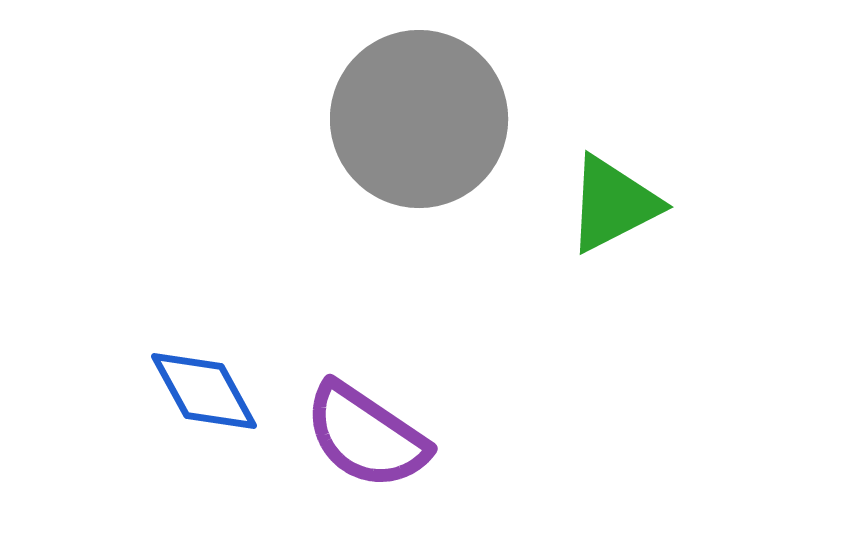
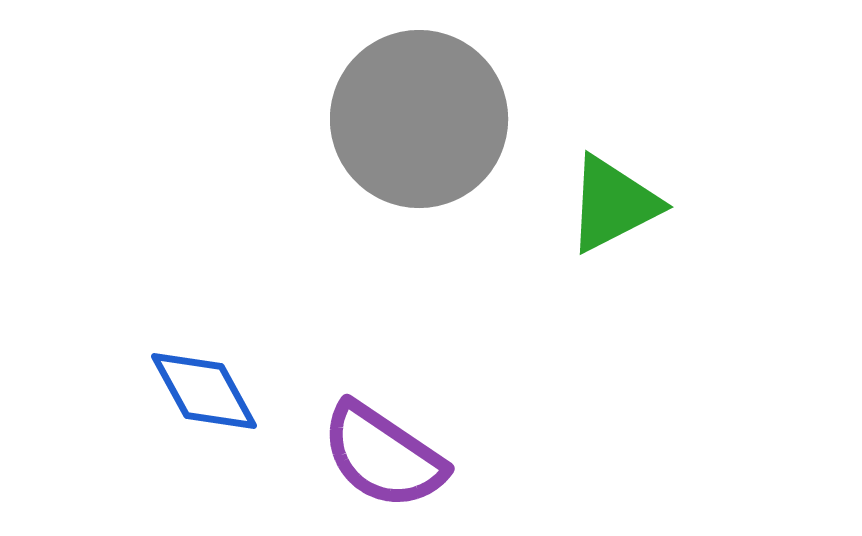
purple semicircle: moved 17 px right, 20 px down
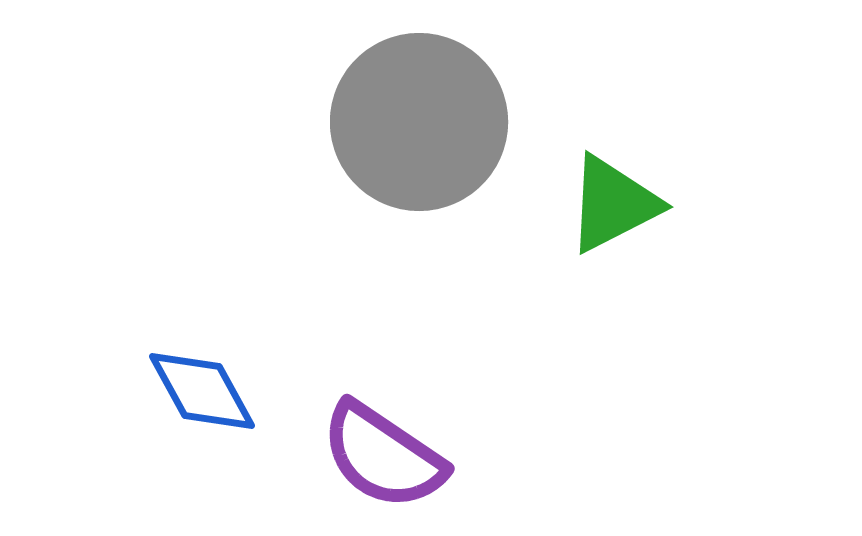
gray circle: moved 3 px down
blue diamond: moved 2 px left
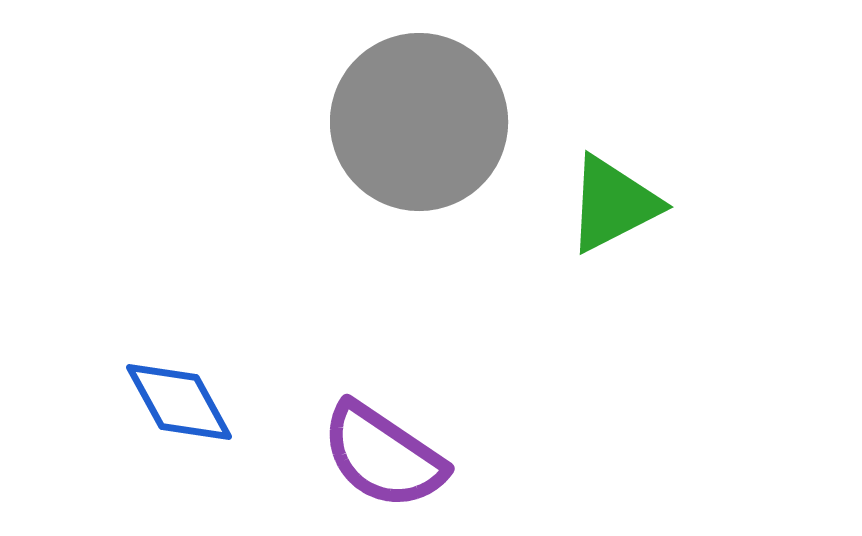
blue diamond: moved 23 px left, 11 px down
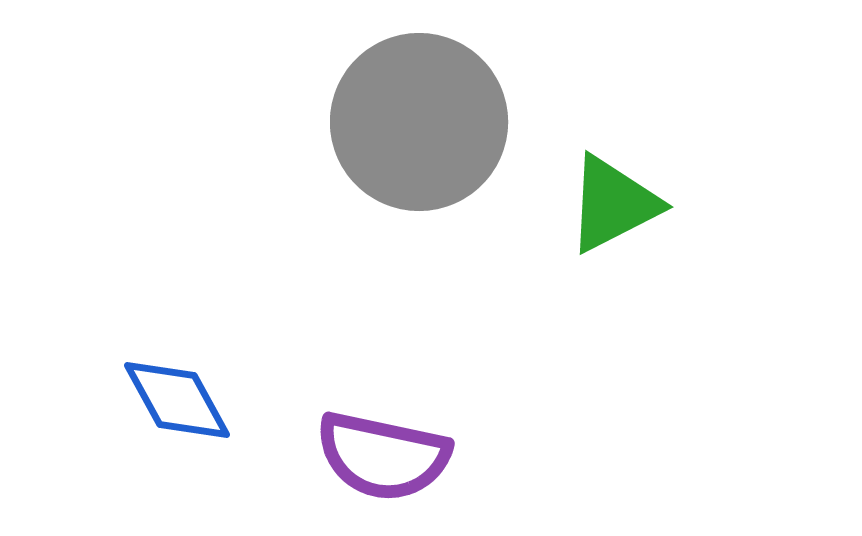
blue diamond: moved 2 px left, 2 px up
purple semicircle: rotated 22 degrees counterclockwise
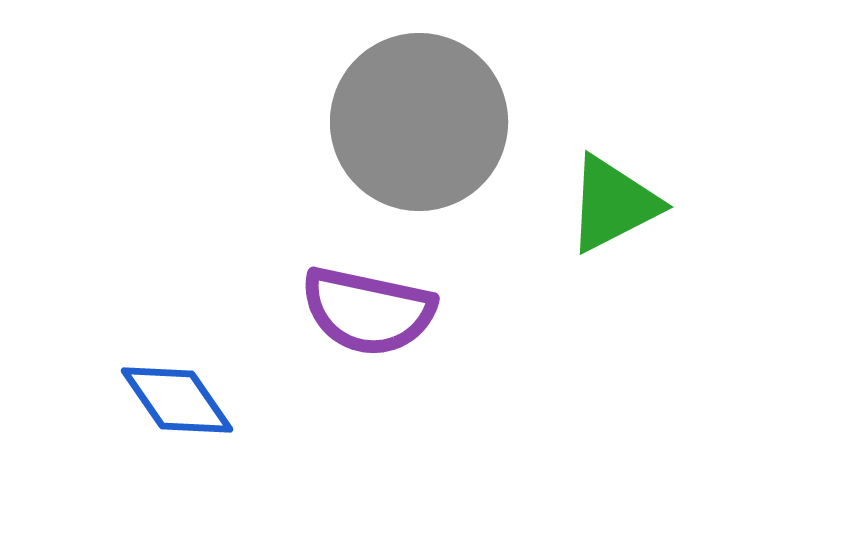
blue diamond: rotated 6 degrees counterclockwise
purple semicircle: moved 15 px left, 145 px up
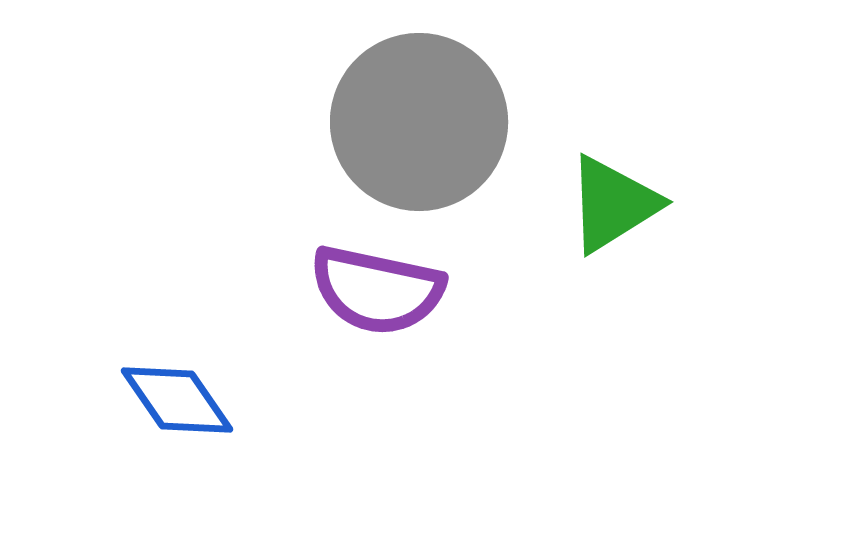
green triangle: rotated 5 degrees counterclockwise
purple semicircle: moved 9 px right, 21 px up
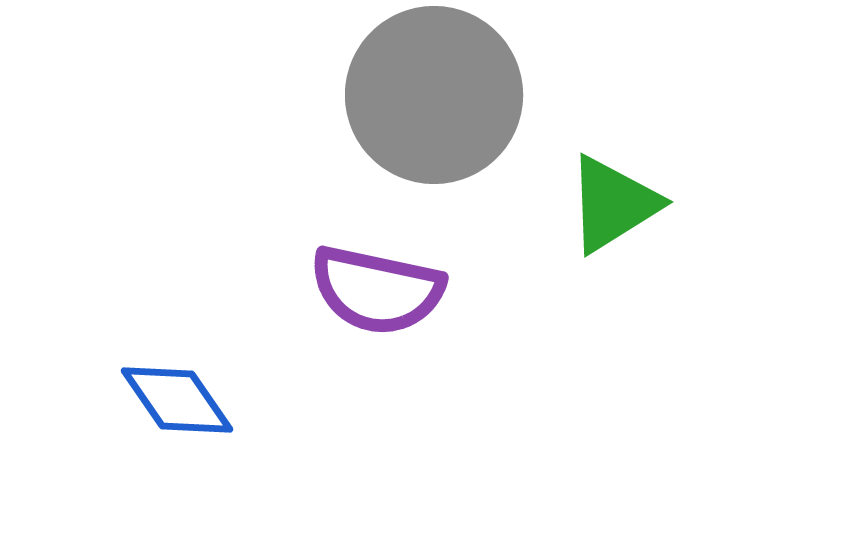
gray circle: moved 15 px right, 27 px up
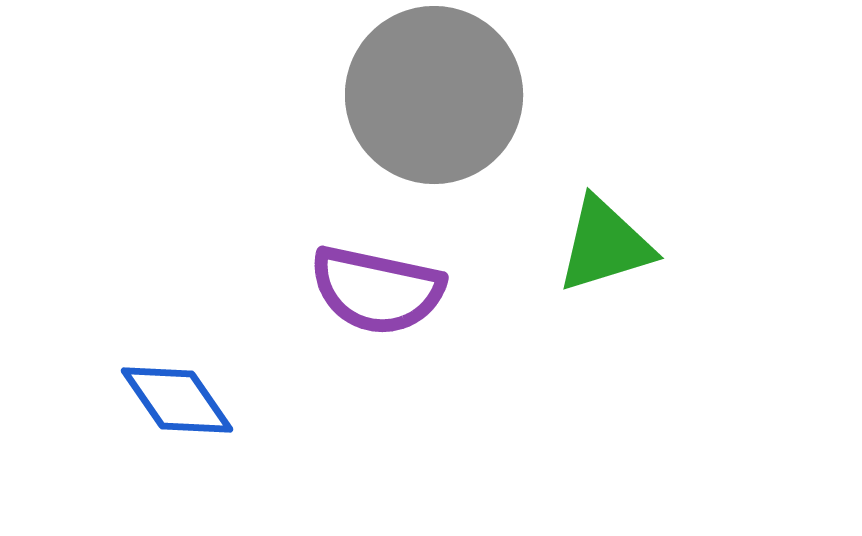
green triangle: moved 8 px left, 41 px down; rotated 15 degrees clockwise
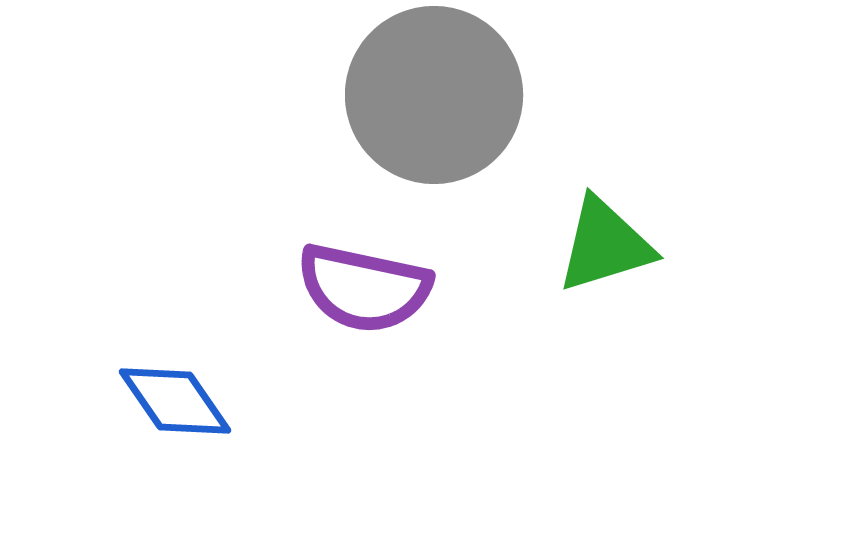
purple semicircle: moved 13 px left, 2 px up
blue diamond: moved 2 px left, 1 px down
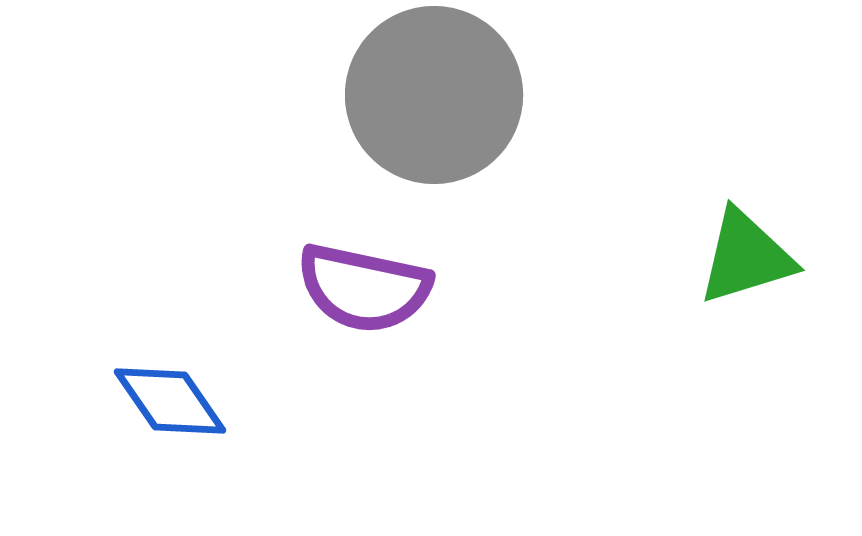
green triangle: moved 141 px right, 12 px down
blue diamond: moved 5 px left
